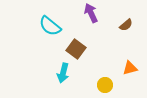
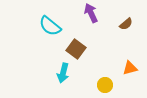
brown semicircle: moved 1 px up
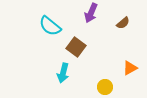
purple arrow: rotated 132 degrees counterclockwise
brown semicircle: moved 3 px left, 1 px up
brown square: moved 2 px up
orange triangle: rotated 14 degrees counterclockwise
yellow circle: moved 2 px down
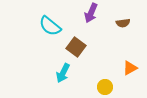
brown semicircle: rotated 32 degrees clockwise
cyan arrow: rotated 12 degrees clockwise
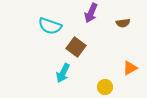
cyan semicircle: rotated 20 degrees counterclockwise
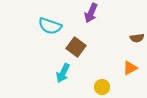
brown semicircle: moved 14 px right, 15 px down
yellow circle: moved 3 px left
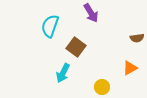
purple arrow: rotated 54 degrees counterclockwise
cyan semicircle: rotated 90 degrees clockwise
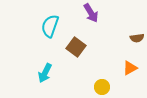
cyan arrow: moved 18 px left
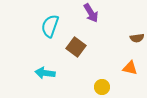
orange triangle: rotated 42 degrees clockwise
cyan arrow: rotated 72 degrees clockwise
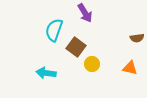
purple arrow: moved 6 px left
cyan semicircle: moved 4 px right, 4 px down
cyan arrow: moved 1 px right
yellow circle: moved 10 px left, 23 px up
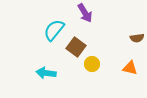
cyan semicircle: rotated 20 degrees clockwise
